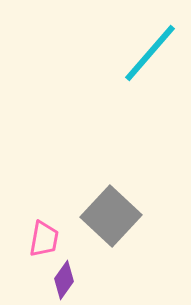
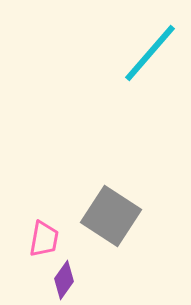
gray square: rotated 10 degrees counterclockwise
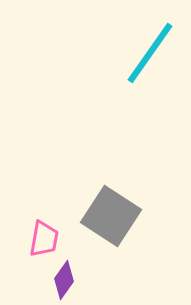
cyan line: rotated 6 degrees counterclockwise
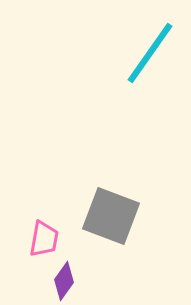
gray square: rotated 12 degrees counterclockwise
purple diamond: moved 1 px down
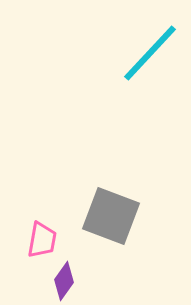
cyan line: rotated 8 degrees clockwise
pink trapezoid: moved 2 px left, 1 px down
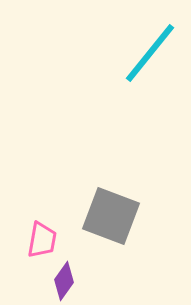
cyan line: rotated 4 degrees counterclockwise
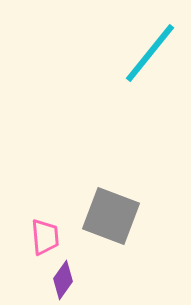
pink trapezoid: moved 3 px right, 3 px up; rotated 15 degrees counterclockwise
purple diamond: moved 1 px left, 1 px up
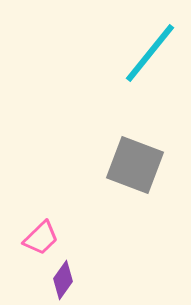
gray square: moved 24 px right, 51 px up
pink trapezoid: moved 4 px left, 1 px down; rotated 51 degrees clockwise
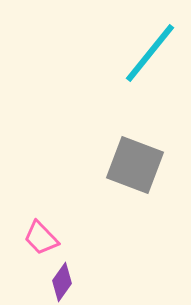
pink trapezoid: rotated 90 degrees clockwise
purple diamond: moved 1 px left, 2 px down
